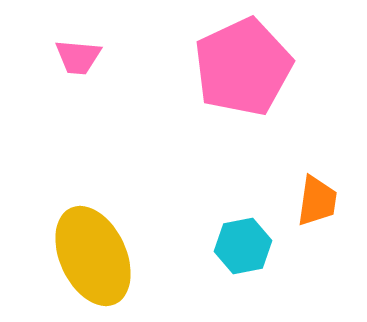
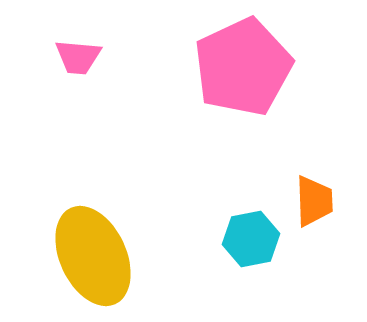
orange trapezoid: moved 3 px left; rotated 10 degrees counterclockwise
cyan hexagon: moved 8 px right, 7 px up
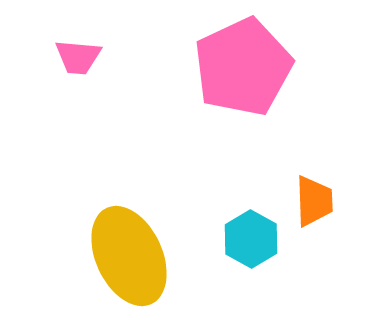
cyan hexagon: rotated 20 degrees counterclockwise
yellow ellipse: moved 36 px right
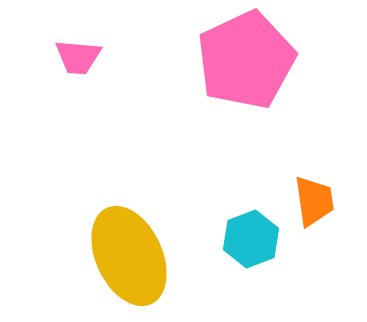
pink pentagon: moved 3 px right, 7 px up
orange trapezoid: rotated 6 degrees counterclockwise
cyan hexagon: rotated 10 degrees clockwise
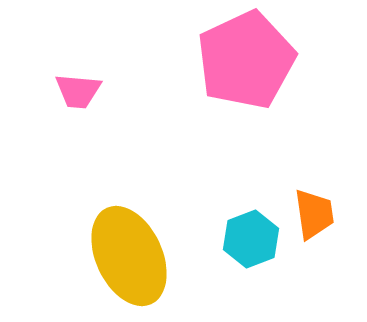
pink trapezoid: moved 34 px down
orange trapezoid: moved 13 px down
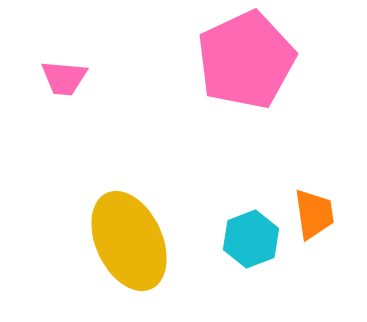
pink trapezoid: moved 14 px left, 13 px up
yellow ellipse: moved 15 px up
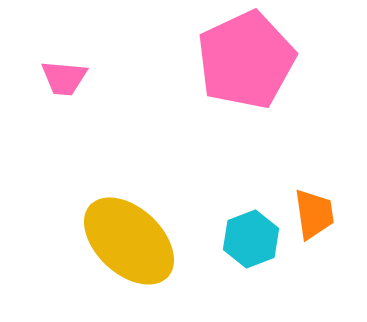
yellow ellipse: rotated 22 degrees counterclockwise
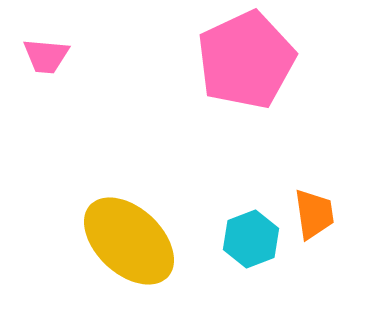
pink trapezoid: moved 18 px left, 22 px up
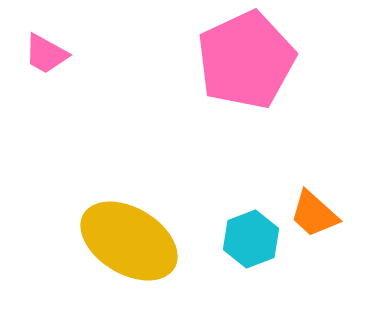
pink trapezoid: moved 2 px up; rotated 24 degrees clockwise
orange trapezoid: rotated 140 degrees clockwise
yellow ellipse: rotated 12 degrees counterclockwise
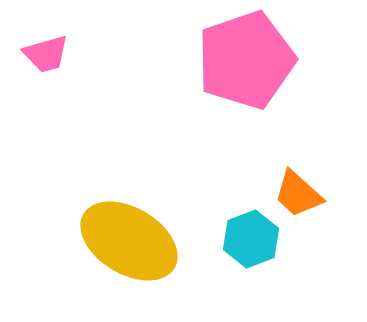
pink trapezoid: rotated 45 degrees counterclockwise
pink pentagon: rotated 6 degrees clockwise
orange trapezoid: moved 16 px left, 20 px up
